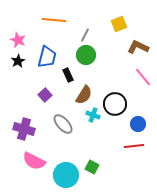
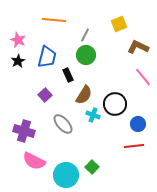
purple cross: moved 2 px down
green square: rotated 16 degrees clockwise
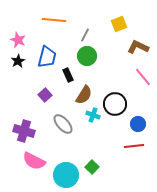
green circle: moved 1 px right, 1 px down
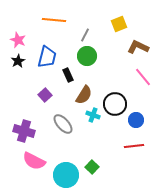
blue circle: moved 2 px left, 4 px up
